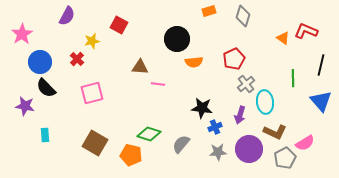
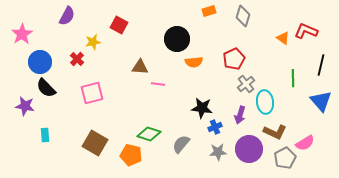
yellow star: moved 1 px right, 1 px down
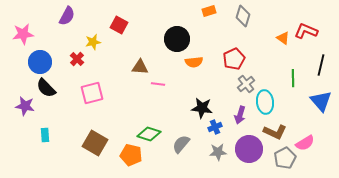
pink star: moved 1 px right; rotated 25 degrees clockwise
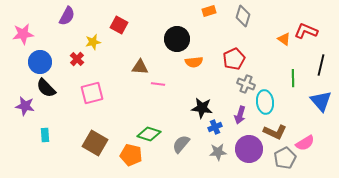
orange triangle: moved 1 px right, 1 px down
gray cross: rotated 30 degrees counterclockwise
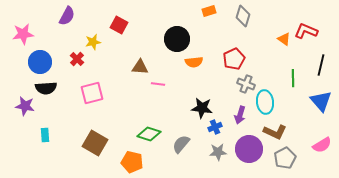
black semicircle: rotated 50 degrees counterclockwise
pink semicircle: moved 17 px right, 2 px down
orange pentagon: moved 1 px right, 7 px down
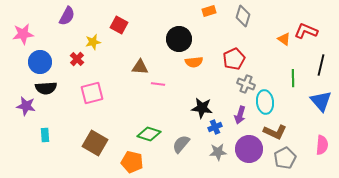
black circle: moved 2 px right
purple star: moved 1 px right
pink semicircle: rotated 54 degrees counterclockwise
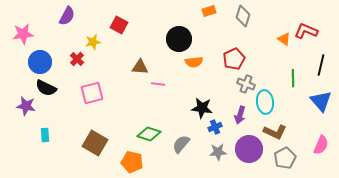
black semicircle: rotated 30 degrees clockwise
pink semicircle: moved 1 px left; rotated 18 degrees clockwise
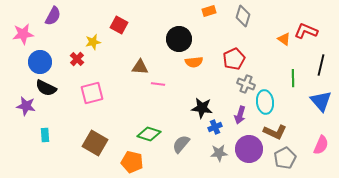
purple semicircle: moved 14 px left
gray star: moved 1 px right, 1 px down
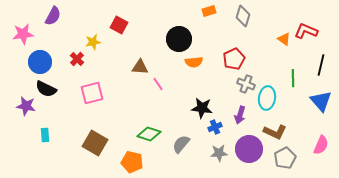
pink line: rotated 48 degrees clockwise
black semicircle: moved 1 px down
cyan ellipse: moved 2 px right, 4 px up; rotated 15 degrees clockwise
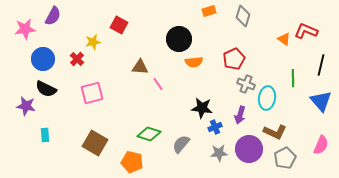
pink star: moved 2 px right, 5 px up
blue circle: moved 3 px right, 3 px up
